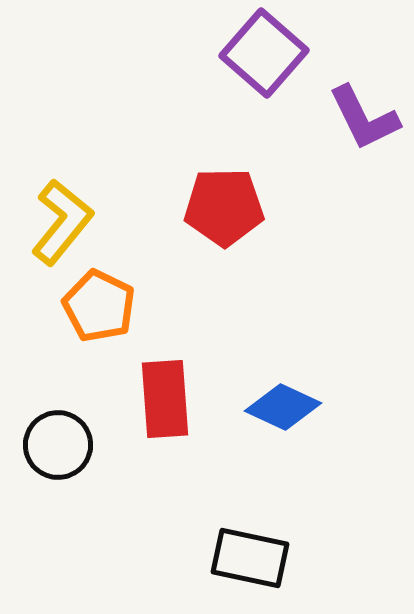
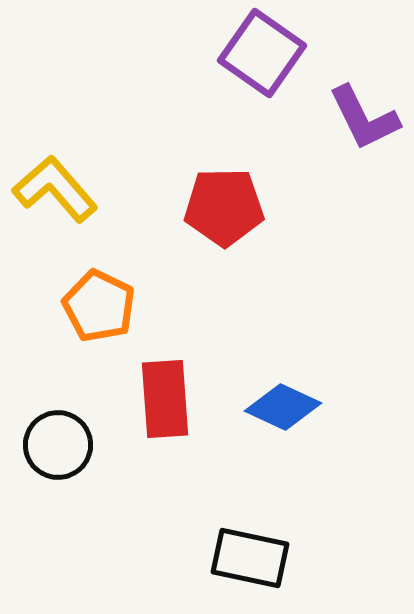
purple square: moved 2 px left; rotated 6 degrees counterclockwise
yellow L-shape: moved 7 px left, 33 px up; rotated 80 degrees counterclockwise
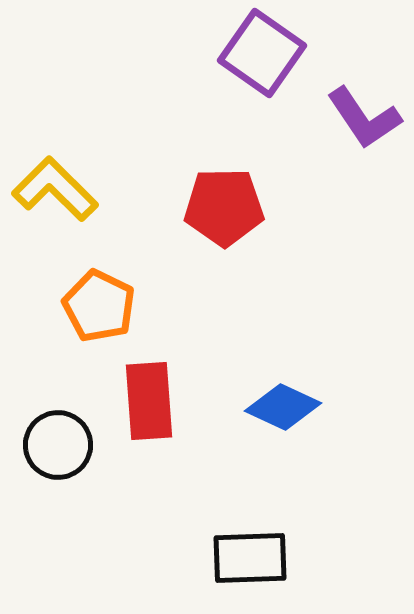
purple L-shape: rotated 8 degrees counterclockwise
yellow L-shape: rotated 4 degrees counterclockwise
red rectangle: moved 16 px left, 2 px down
black rectangle: rotated 14 degrees counterclockwise
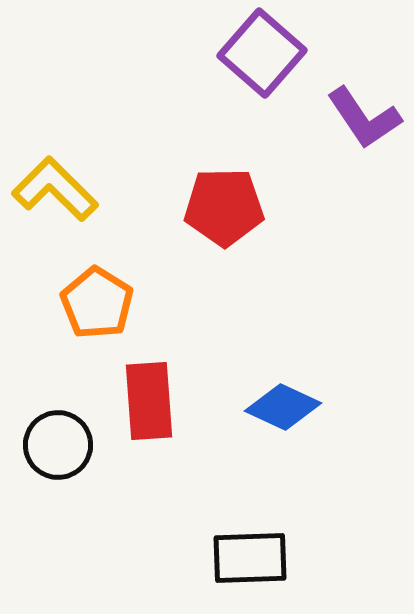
purple square: rotated 6 degrees clockwise
orange pentagon: moved 2 px left, 3 px up; rotated 6 degrees clockwise
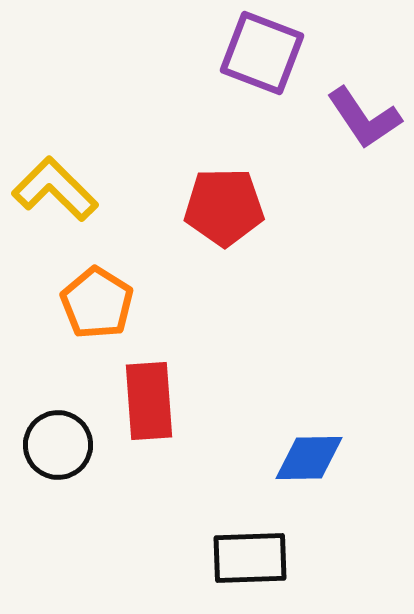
purple square: rotated 20 degrees counterclockwise
blue diamond: moved 26 px right, 51 px down; rotated 26 degrees counterclockwise
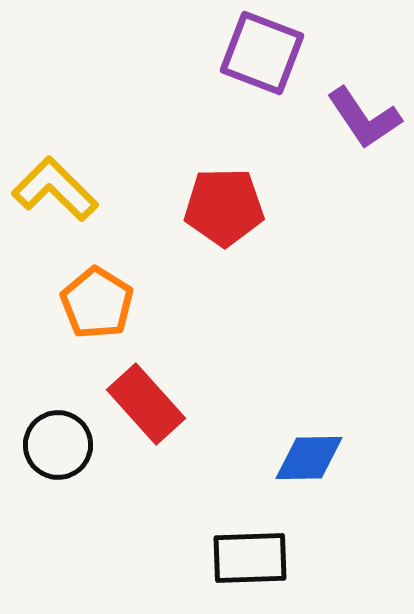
red rectangle: moved 3 px left, 3 px down; rotated 38 degrees counterclockwise
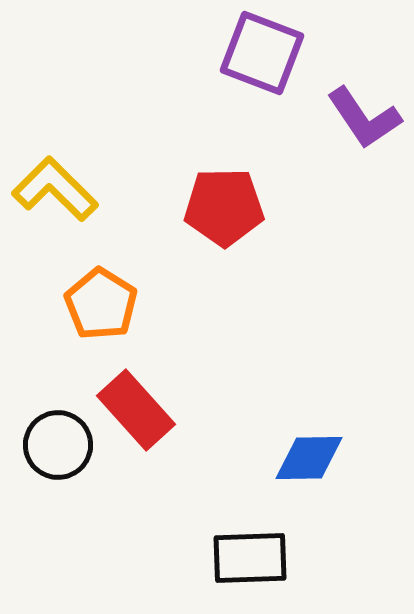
orange pentagon: moved 4 px right, 1 px down
red rectangle: moved 10 px left, 6 px down
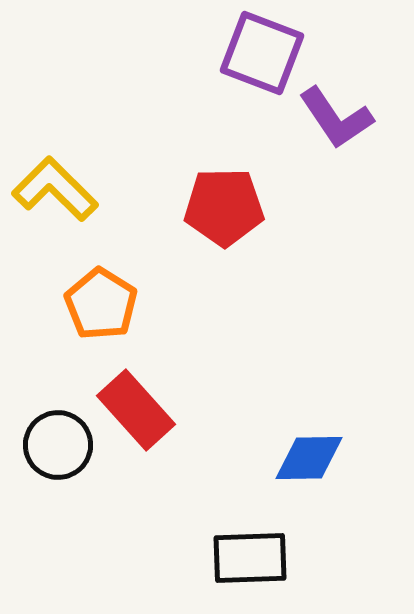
purple L-shape: moved 28 px left
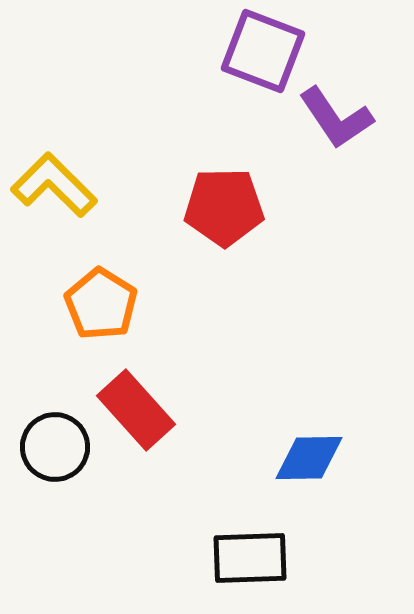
purple square: moved 1 px right, 2 px up
yellow L-shape: moved 1 px left, 4 px up
black circle: moved 3 px left, 2 px down
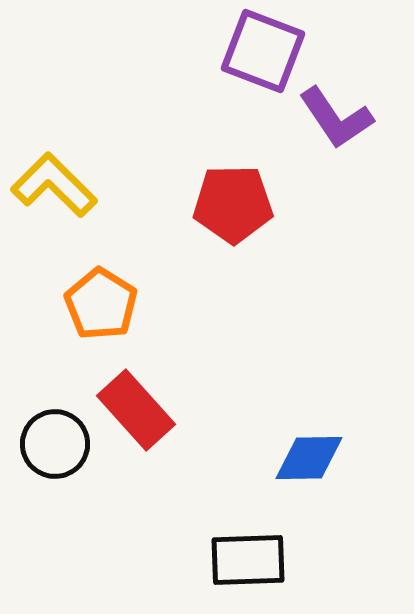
red pentagon: moved 9 px right, 3 px up
black circle: moved 3 px up
black rectangle: moved 2 px left, 2 px down
